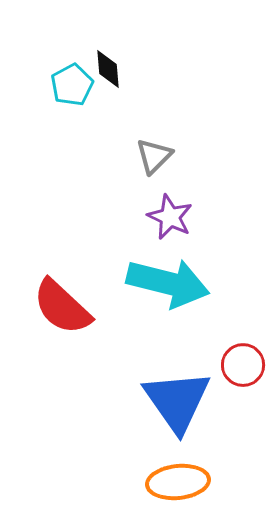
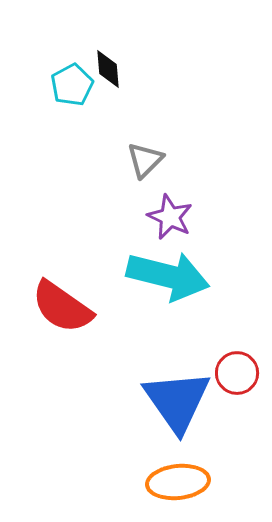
gray triangle: moved 9 px left, 4 px down
cyan arrow: moved 7 px up
red semicircle: rotated 8 degrees counterclockwise
red circle: moved 6 px left, 8 px down
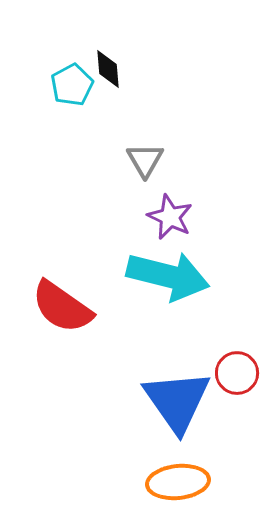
gray triangle: rotated 15 degrees counterclockwise
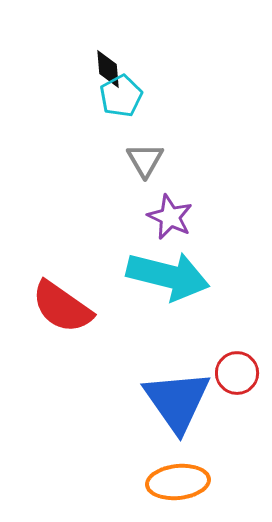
cyan pentagon: moved 49 px right, 11 px down
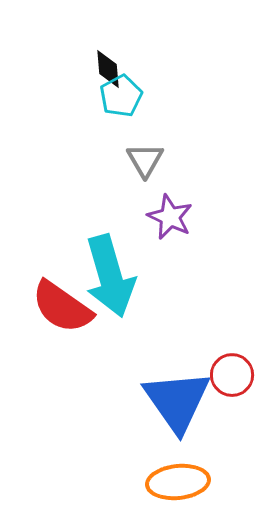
cyan arrow: moved 58 px left; rotated 60 degrees clockwise
red circle: moved 5 px left, 2 px down
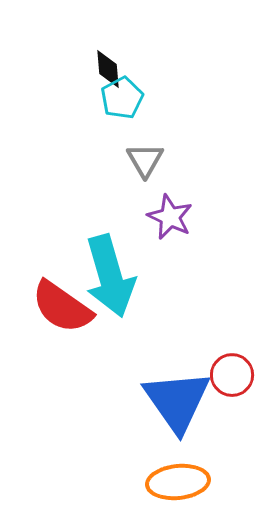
cyan pentagon: moved 1 px right, 2 px down
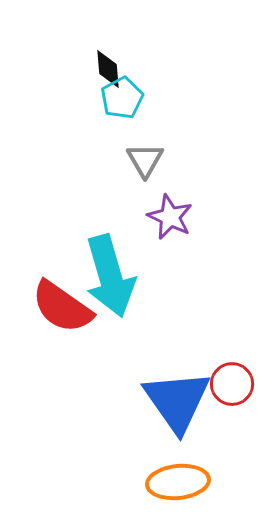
red circle: moved 9 px down
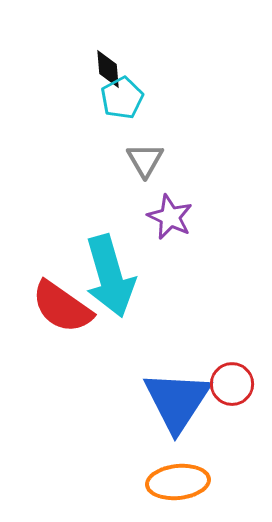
blue triangle: rotated 8 degrees clockwise
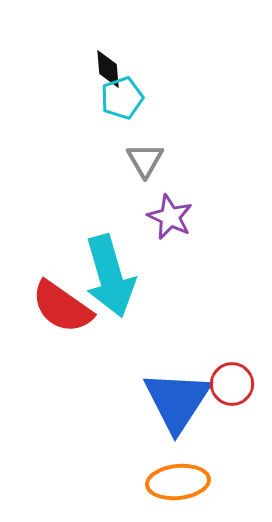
cyan pentagon: rotated 9 degrees clockwise
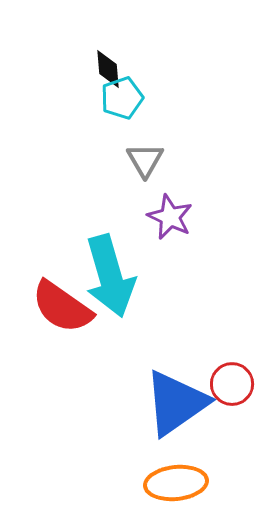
blue triangle: moved 1 px left, 2 px down; rotated 22 degrees clockwise
orange ellipse: moved 2 px left, 1 px down
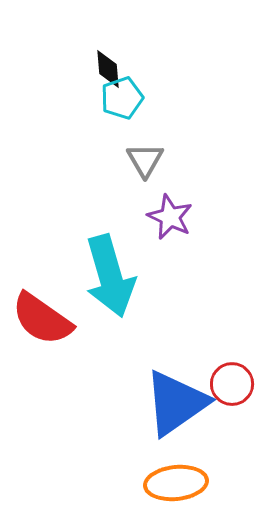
red semicircle: moved 20 px left, 12 px down
